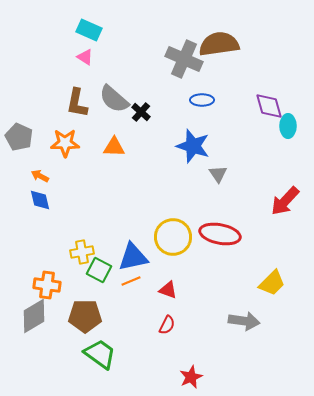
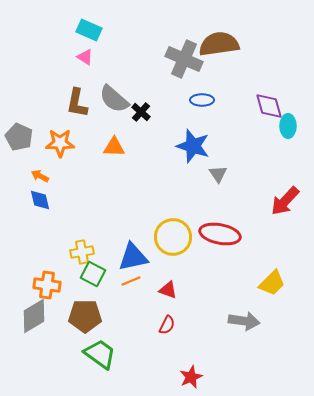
orange star: moved 5 px left
green square: moved 6 px left, 4 px down
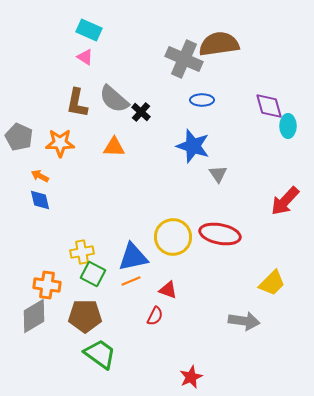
red semicircle: moved 12 px left, 9 px up
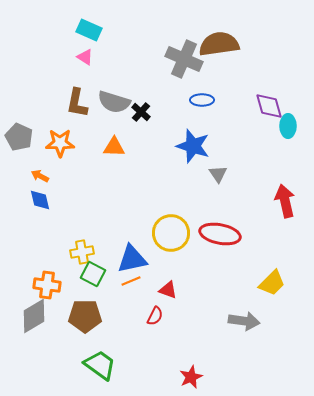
gray semicircle: moved 3 px down; rotated 24 degrees counterclockwise
red arrow: rotated 124 degrees clockwise
yellow circle: moved 2 px left, 4 px up
blue triangle: moved 1 px left, 2 px down
green trapezoid: moved 11 px down
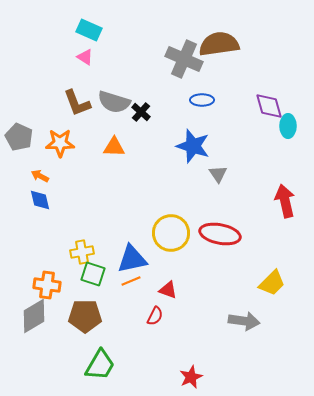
brown L-shape: rotated 32 degrees counterclockwise
green square: rotated 10 degrees counterclockwise
green trapezoid: rotated 84 degrees clockwise
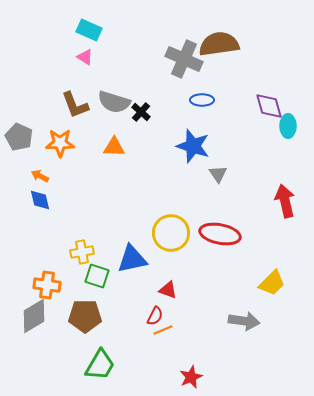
brown L-shape: moved 2 px left, 2 px down
green square: moved 4 px right, 2 px down
orange line: moved 32 px right, 49 px down
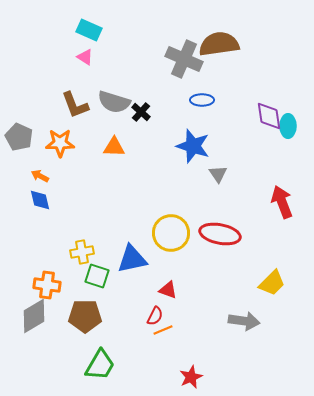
purple diamond: moved 10 px down; rotated 8 degrees clockwise
red arrow: moved 3 px left, 1 px down; rotated 8 degrees counterclockwise
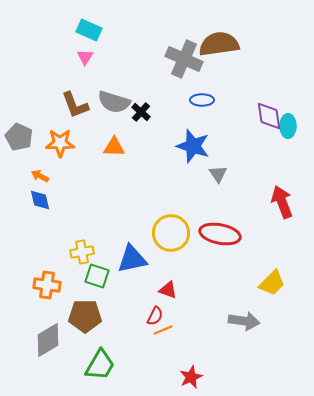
pink triangle: rotated 30 degrees clockwise
gray diamond: moved 14 px right, 24 px down
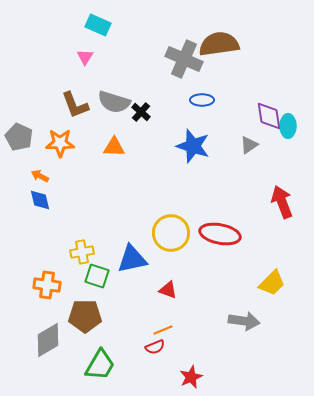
cyan rectangle: moved 9 px right, 5 px up
gray triangle: moved 31 px right, 29 px up; rotated 30 degrees clockwise
red semicircle: moved 31 px down; rotated 42 degrees clockwise
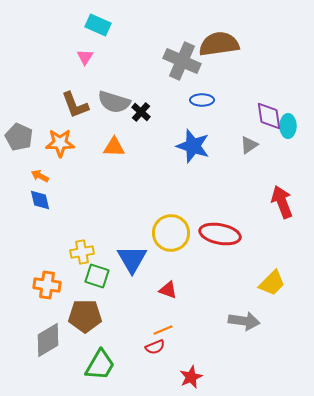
gray cross: moved 2 px left, 2 px down
blue triangle: rotated 48 degrees counterclockwise
